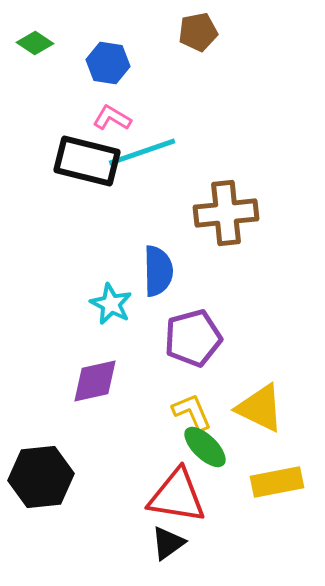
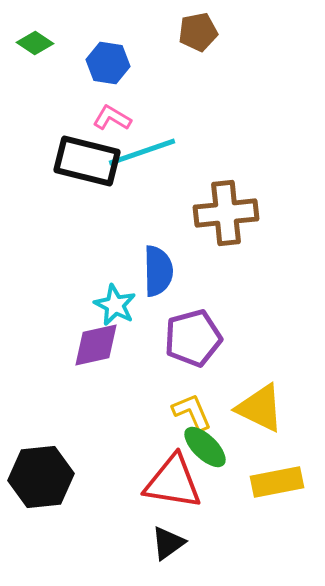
cyan star: moved 4 px right, 1 px down
purple diamond: moved 1 px right, 36 px up
red triangle: moved 4 px left, 14 px up
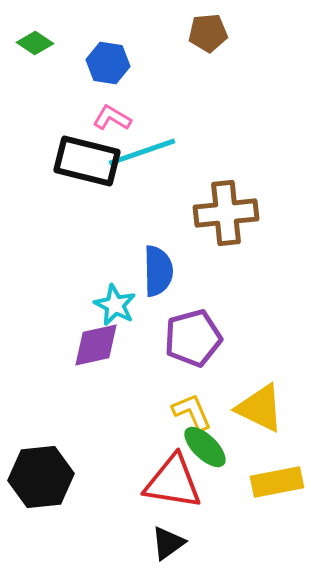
brown pentagon: moved 10 px right, 1 px down; rotated 6 degrees clockwise
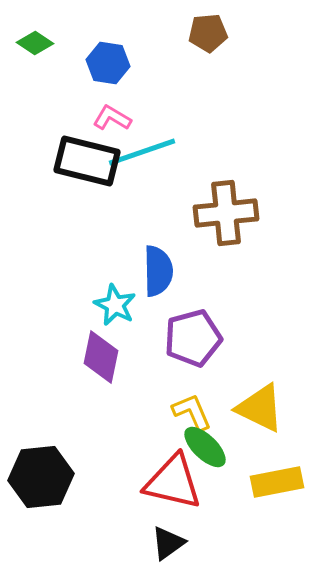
purple diamond: moved 5 px right, 12 px down; rotated 66 degrees counterclockwise
red triangle: rotated 4 degrees clockwise
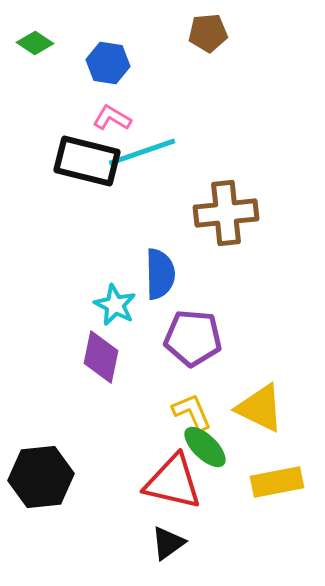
blue semicircle: moved 2 px right, 3 px down
purple pentagon: rotated 20 degrees clockwise
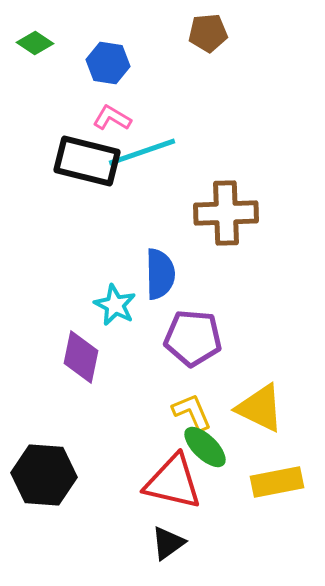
brown cross: rotated 4 degrees clockwise
purple diamond: moved 20 px left
black hexagon: moved 3 px right, 2 px up; rotated 10 degrees clockwise
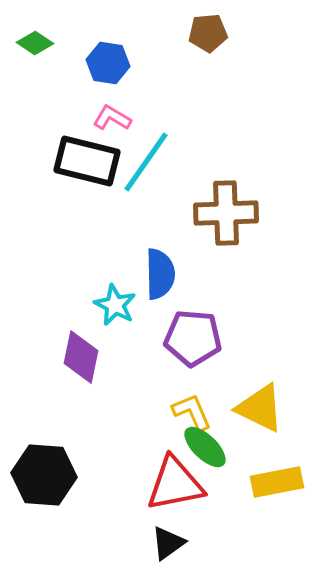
cyan line: moved 4 px right, 10 px down; rotated 36 degrees counterclockwise
red triangle: moved 2 px right, 2 px down; rotated 24 degrees counterclockwise
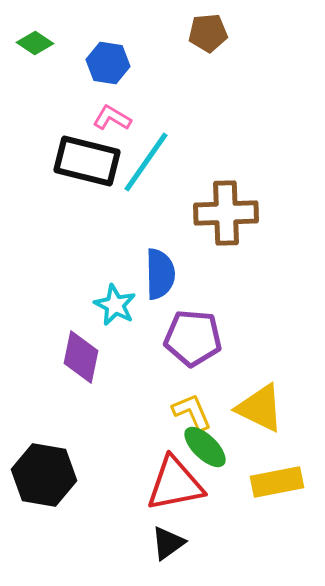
black hexagon: rotated 6 degrees clockwise
